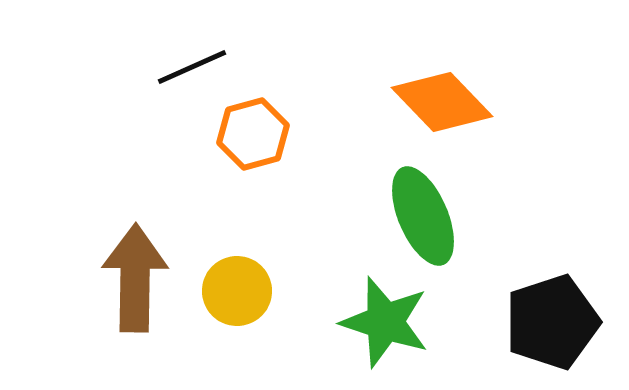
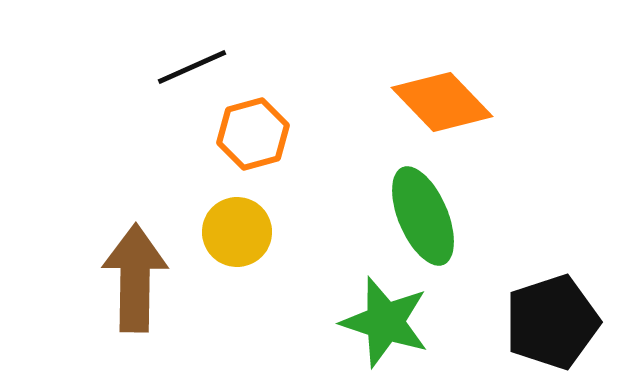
yellow circle: moved 59 px up
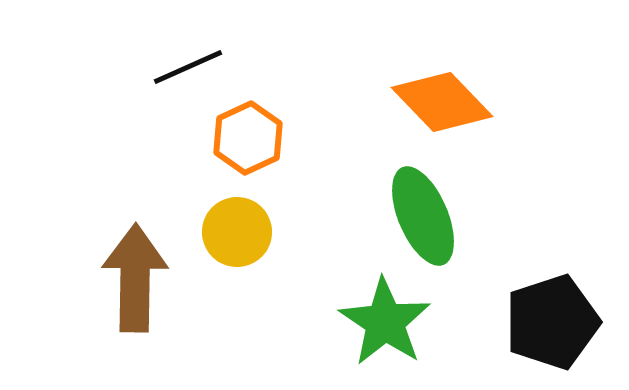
black line: moved 4 px left
orange hexagon: moved 5 px left, 4 px down; rotated 10 degrees counterclockwise
green star: rotated 16 degrees clockwise
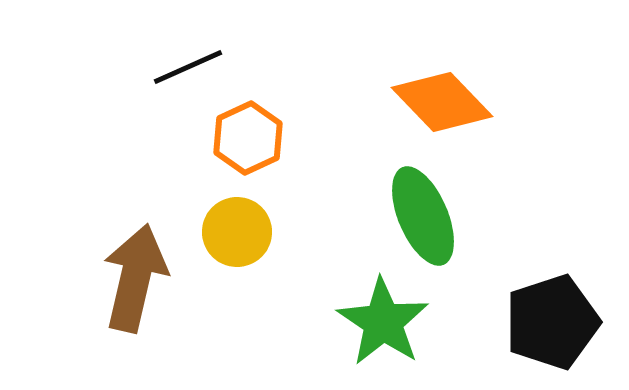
brown arrow: rotated 12 degrees clockwise
green star: moved 2 px left
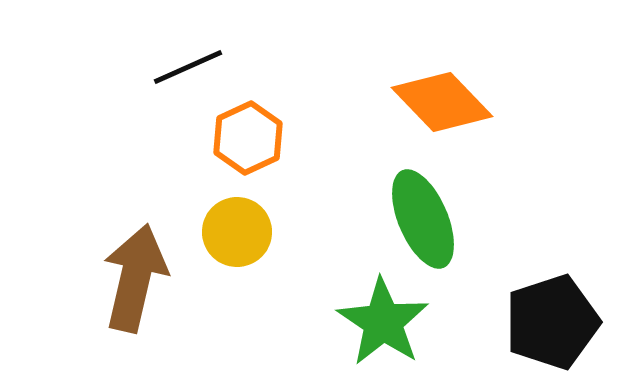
green ellipse: moved 3 px down
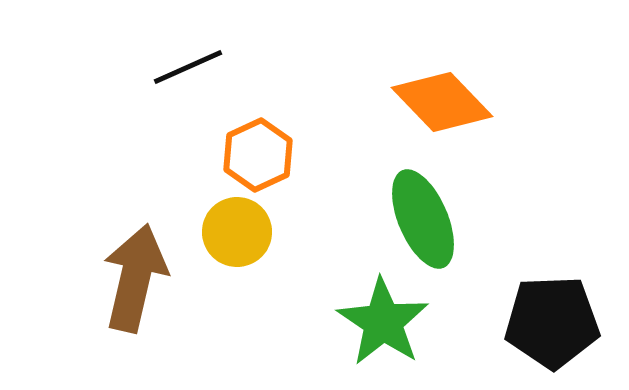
orange hexagon: moved 10 px right, 17 px down
black pentagon: rotated 16 degrees clockwise
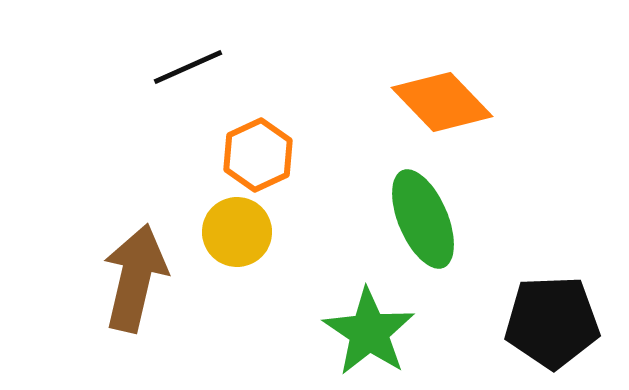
green star: moved 14 px left, 10 px down
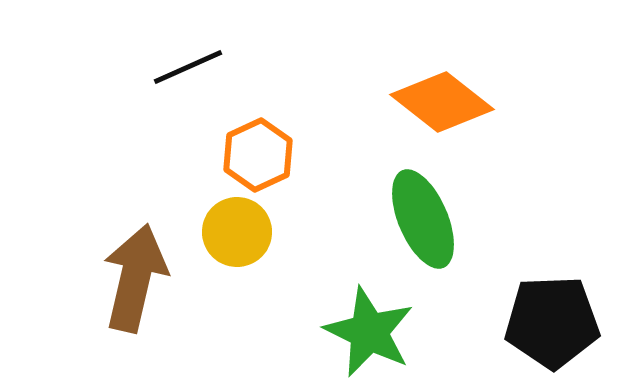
orange diamond: rotated 8 degrees counterclockwise
green star: rotated 8 degrees counterclockwise
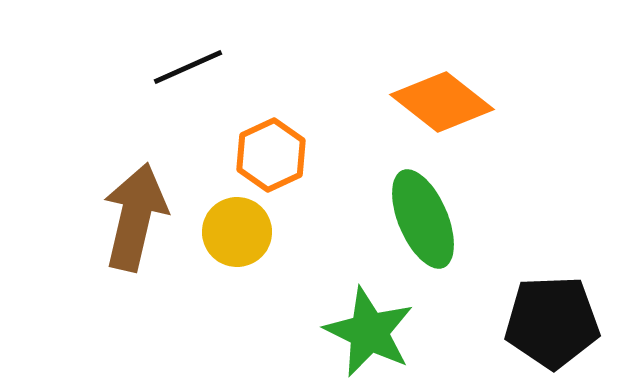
orange hexagon: moved 13 px right
brown arrow: moved 61 px up
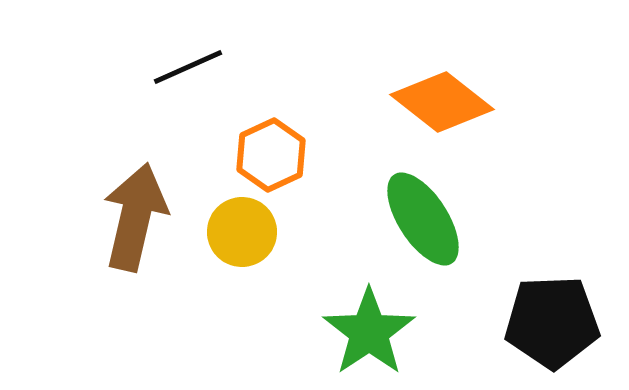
green ellipse: rotated 10 degrees counterclockwise
yellow circle: moved 5 px right
green star: rotated 12 degrees clockwise
